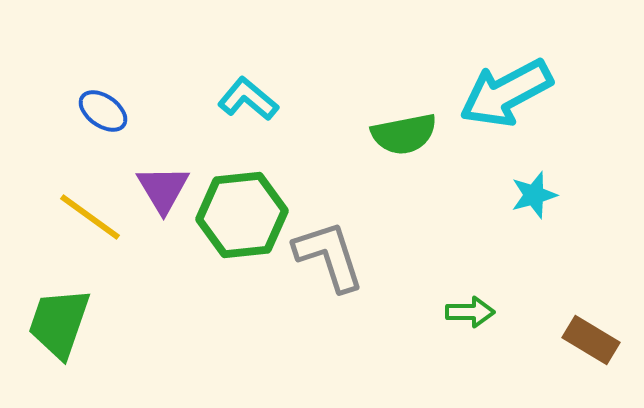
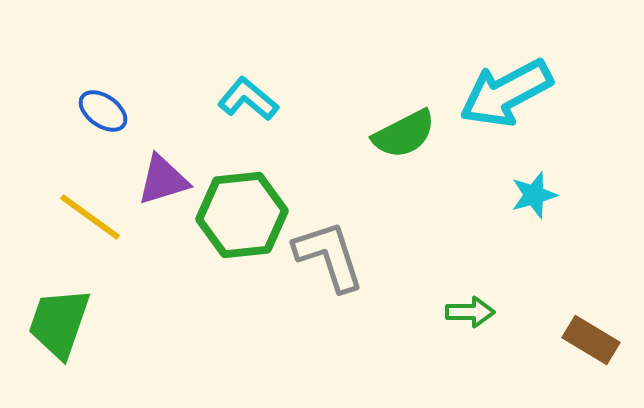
green semicircle: rotated 16 degrees counterclockwise
purple triangle: moved 9 px up; rotated 44 degrees clockwise
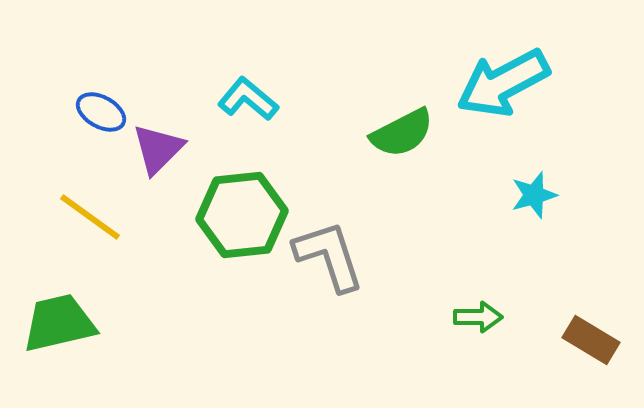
cyan arrow: moved 3 px left, 10 px up
blue ellipse: moved 2 px left, 1 px down; rotated 6 degrees counterclockwise
green semicircle: moved 2 px left, 1 px up
purple triangle: moved 5 px left, 31 px up; rotated 28 degrees counterclockwise
green arrow: moved 8 px right, 5 px down
green trapezoid: rotated 58 degrees clockwise
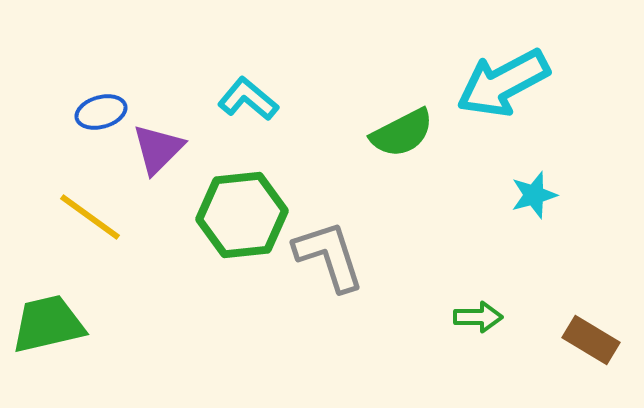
blue ellipse: rotated 45 degrees counterclockwise
green trapezoid: moved 11 px left, 1 px down
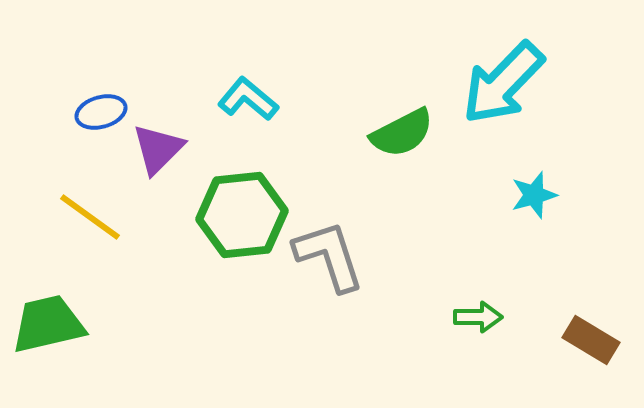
cyan arrow: rotated 18 degrees counterclockwise
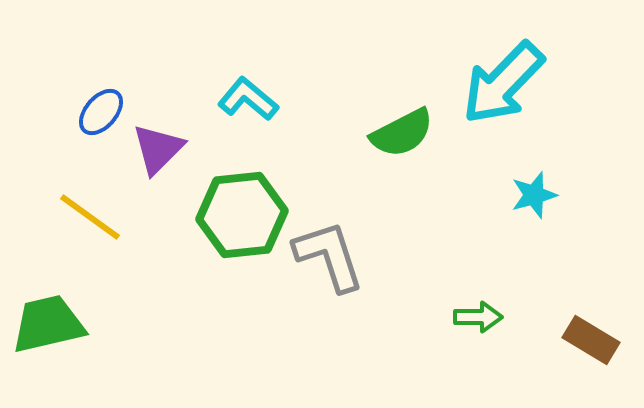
blue ellipse: rotated 33 degrees counterclockwise
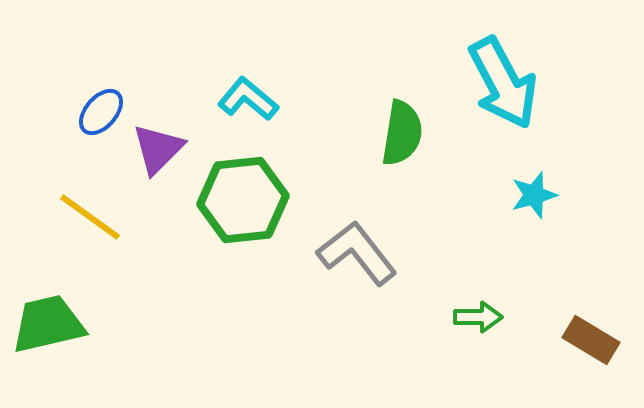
cyan arrow: rotated 72 degrees counterclockwise
green semicircle: rotated 54 degrees counterclockwise
green hexagon: moved 1 px right, 15 px up
gray L-shape: moved 28 px right, 3 px up; rotated 20 degrees counterclockwise
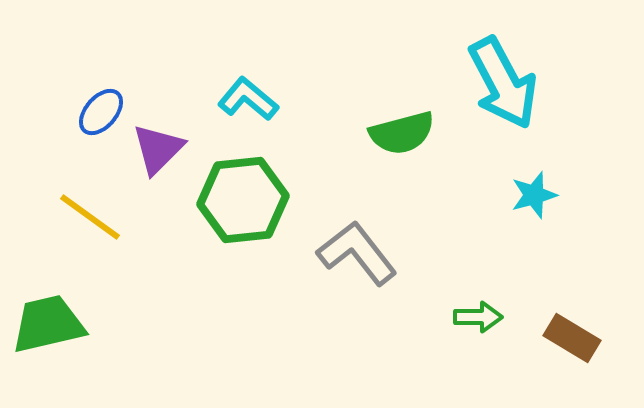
green semicircle: rotated 66 degrees clockwise
brown rectangle: moved 19 px left, 2 px up
